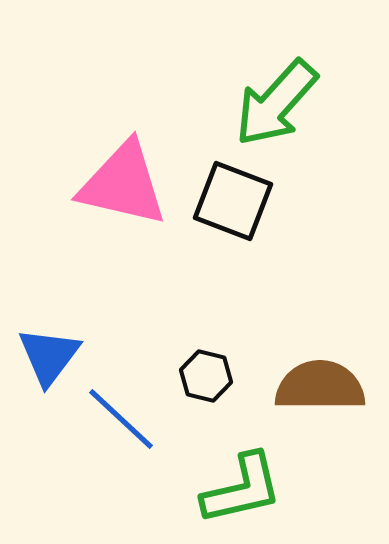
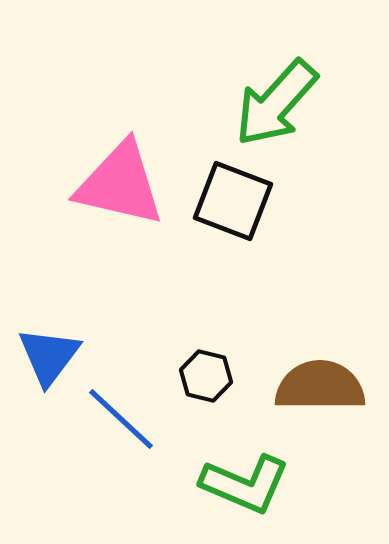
pink triangle: moved 3 px left
green L-shape: moved 3 px right, 5 px up; rotated 36 degrees clockwise
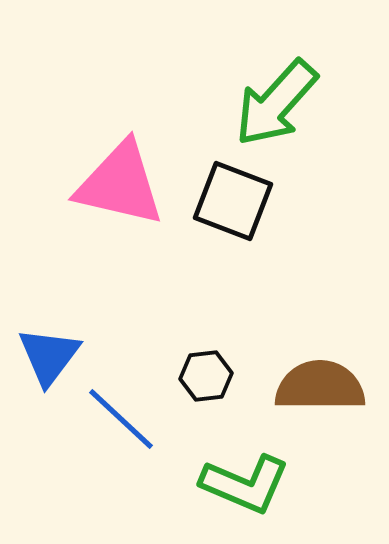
black hexagon: rotated 21 degrees counterclockwise
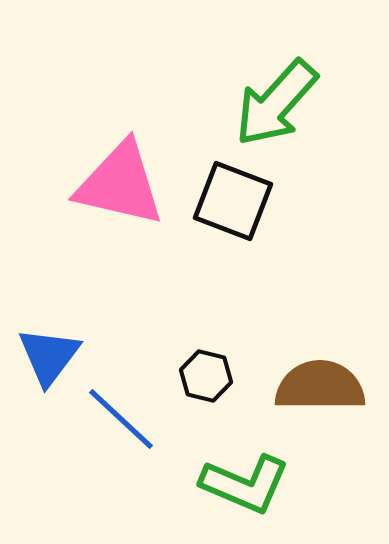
black hexagon: rotated 21 degrees clockwise
